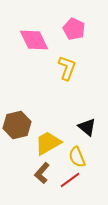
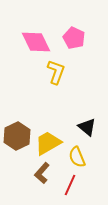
pink pentagon: moved 9 px down
pink diamond: moved 2 px right, 2 px down
yellow L-shape: moved 11 px left, 4 px down
brown hexagon: moved 11 px down; rotated 12 degrees counterclockwise
red line: moved 5 px down; rotated 30 degrees counterclockwise
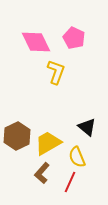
red line: moved 3 px up
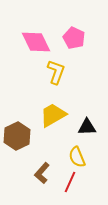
black triangle: rotated 42 degrees counterclockwise
yellow trapezoid: moved 5 px right, 28 px up
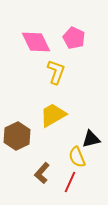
black triangle: moved 4 px right, 12 px down; rotated 12 degrees counterclockwise
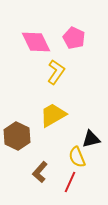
yellow L-shape: rotated 15 degrees clockwise
brown hexagon: rotated 8 degrees counterclockwise
brown L-shape: moved 2 px left, 1 px up
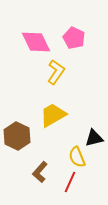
black triangle: moved 3 px right, 1 px up
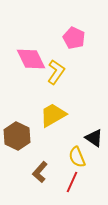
pink diamond: moved 5 px left, 17 px down
black triangle: rotated 48 degrees clockwise
red line: moved 2 px right
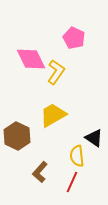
yellow semicircle: moved 1 px up; rotated 15 degrees clockwise
